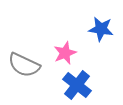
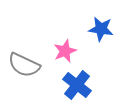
pink star: moved 2 px up
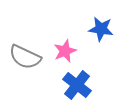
gray semicircle: moved 1 px right, 8 px up
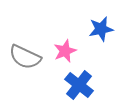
blue star: rotated 20 degrees counterclockwise
blue cross: moved 2 px right
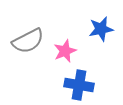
gray semicircle: moved 3 px right, 16 px up; rotated 52 degrees counterclockwise
blue cross: rotated 28 degrees counterclockwise
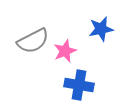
gray semicircle: moved 5 px right
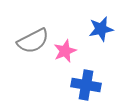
blue cross: moved 7 px right
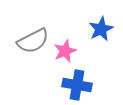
blue star: rotated 15 degrees counterclockwise
blue cross: moved 9 px left
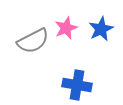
pink star: moved 1 px right, 23 px up
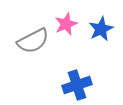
pink star: moved 4 px up
blue cross: rotated 28 degrees counterclockwise
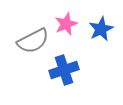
blue cross: moved 13 px left, 15 px up
